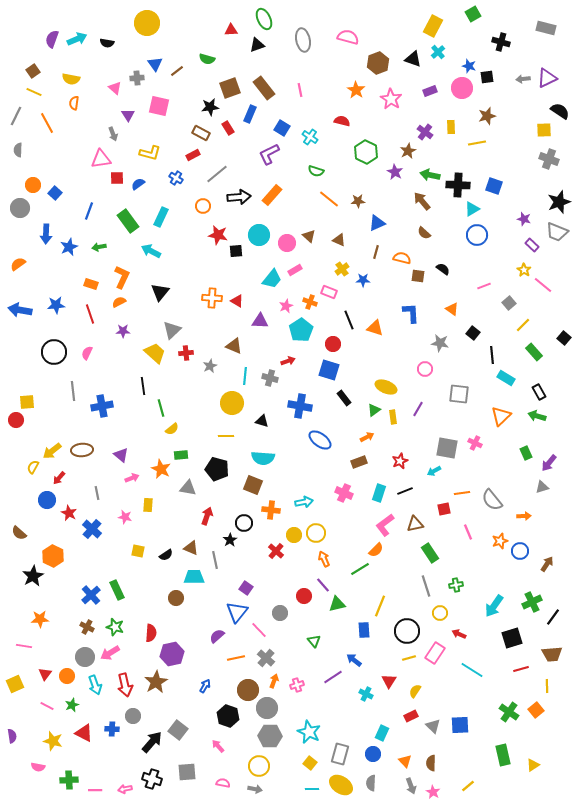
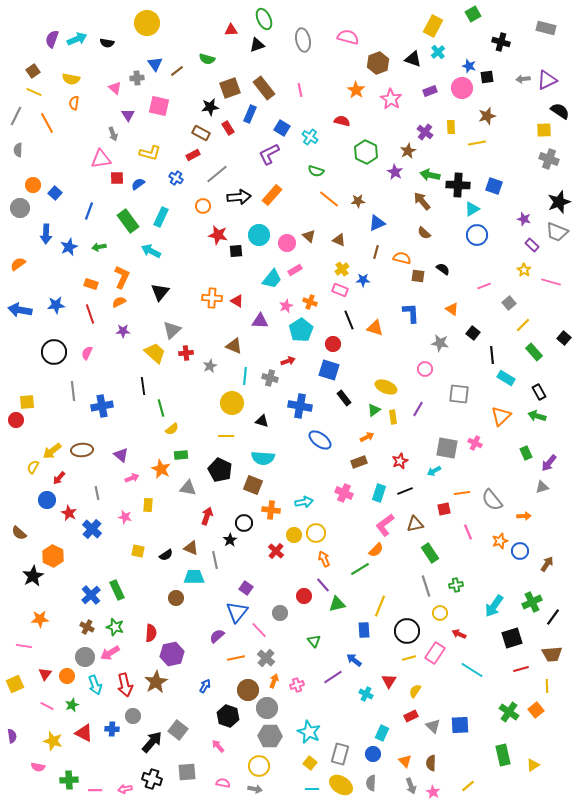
purple triangle at (547, 78): moved 2 px down
pink line at (543, 285): moved 8 px right, 3 px up; rotated 24 degrees counterclockwise
pink rectangle at (329, 292): moved 11 px right, 2 px up
black pentagon at (217, 469): moved 3 px right, 1 px down; rotated 10 degrees clockwise
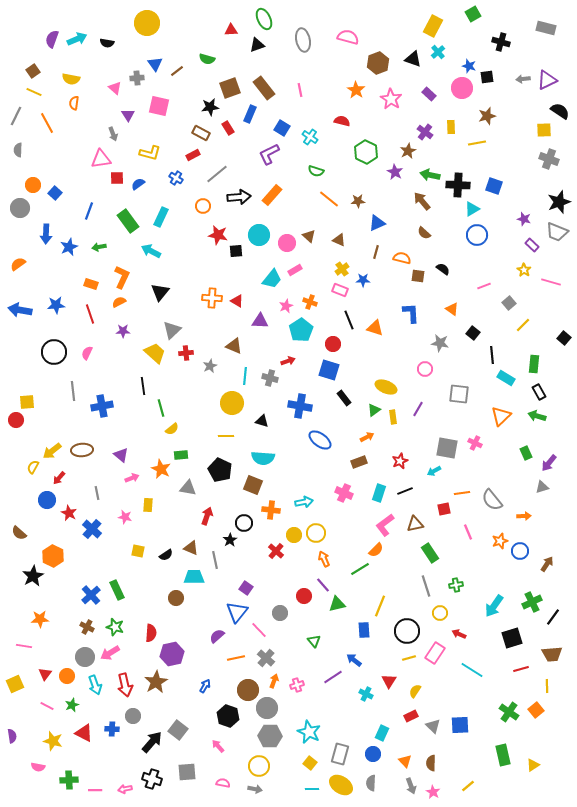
purple rectangle at (430, 91): moved 1 px left, 3 px down; rotated 64 degrees clockwise
green rectangle at (534, 352): moved 12 px down; rotated 48 degrees clockwise
